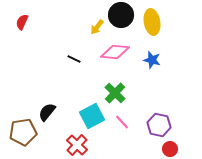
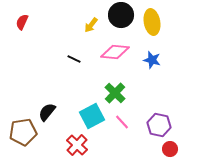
yellow arrow: moved 6 px left, 2 px up
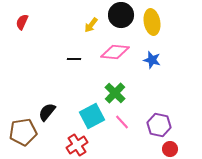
black line: rotated 24 degrees counterclockwise
red cross: rotated 15 degrees clockwise
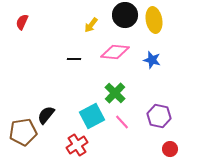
black circle: moved 4 px right
yellow ellipse: moved 2 px right, 2 px up
black semicircle: moved 1 px left, 3 px down
purple hexagon: moved 9 px up
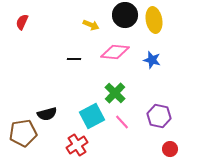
yellow arrow: rotated 105 degrees counterclockwise
black semicircle: moved 1 px right, 1 px up; rotated 144 degrees counterclockwise
brown pentagon: moved 1 px down
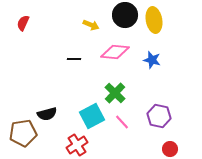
red semicircle: moved 1 px right, 1 px down
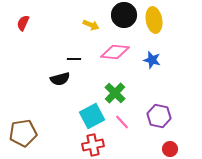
black circle: moved 1 px left
black semicircle: moved 13 px right, 35 px up
red cross: moved 16 px right; rotated 20 degrees clockwise
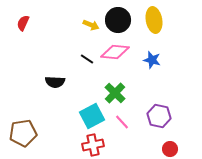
black circle: moved 6 px left, 5 px down
black line: moved 13 px right; rotated 32 degrees clockwise
black semicircle: moved 5 px left, 3 px down; rotated 18 degrees clockwise
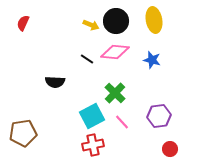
black circle: moved 2 px left, 1 px down
purple hexagon: rotated 20 degrees counterclockwise
